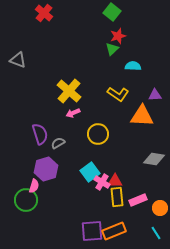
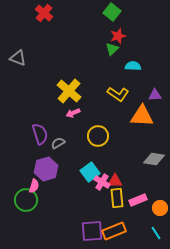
gray triangle: moved 2 px up
yellow circle: moved 2 px down
yellow rectangle: moved 1 px down
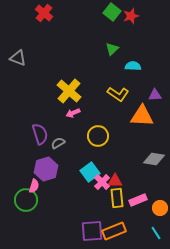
red star: moved 13 px right, 20 px up
pink cross: rotated 14 degrees clockwise
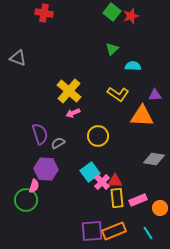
red cross: rotated 30 degrees counterclockwise
purple hexagon: rotated 20 degrees clockwise
cyan line: moved 8 px left
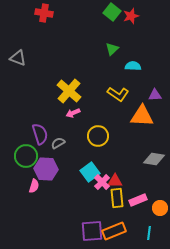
green circle: moved 44 px up
cyan line: moved 1 px right; rotated 40 degrees clockwise
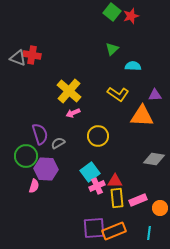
red cross: moved 12 px left, 42 px down
pink cross: moved 5 px left, 4 px down; rotated 21 degrees clockwise
purple square: moved 2 px right, 3 px up
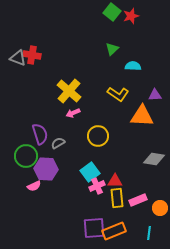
pink semicircle: rotated 48 degrees clockwise
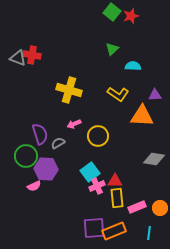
yellow cross: moved 1 px up; rotated 25 degrees counterclockwise
pink arrow: moved 1 px right, 11 px down
pink rectangle: moved 1 px left, 7 px down
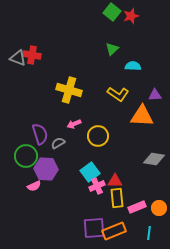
orange circle: moved 1 px left
